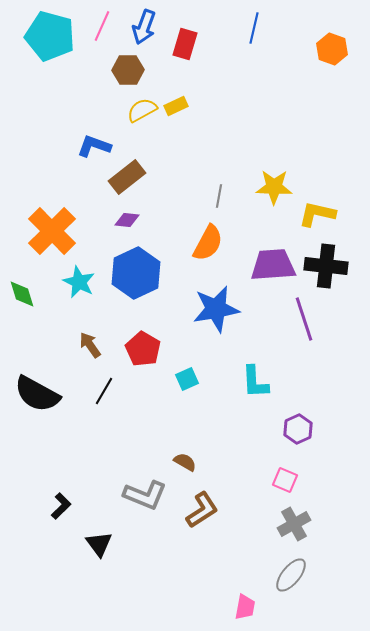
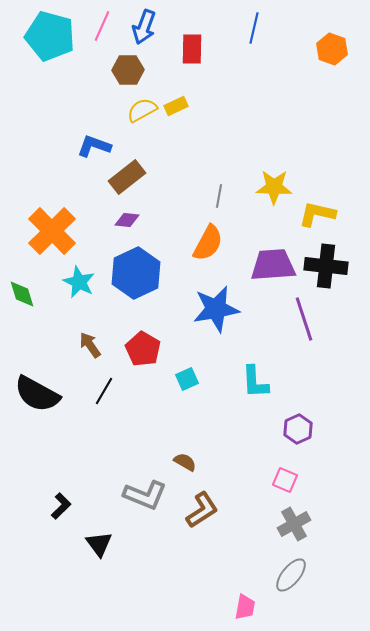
red rectangle: moved 7 px right, 5 px down; rotated 16 degrees counterclockwise
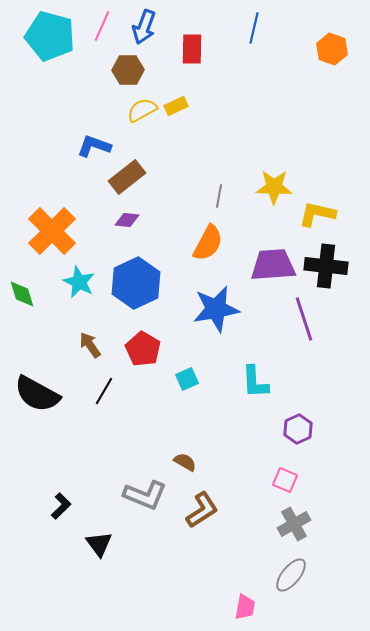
blue hexagon: moved 10 px down
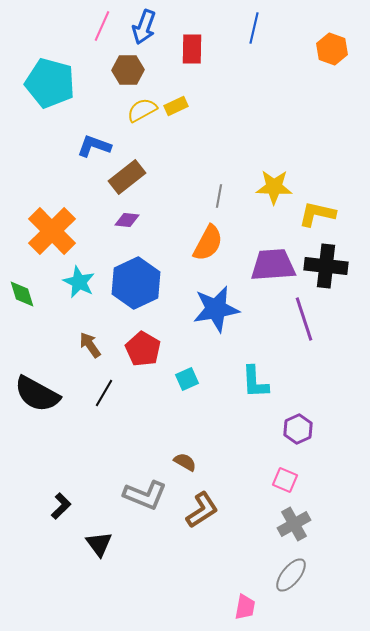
cyan pentagon: moved 47 px down
black line: moved 2 px down
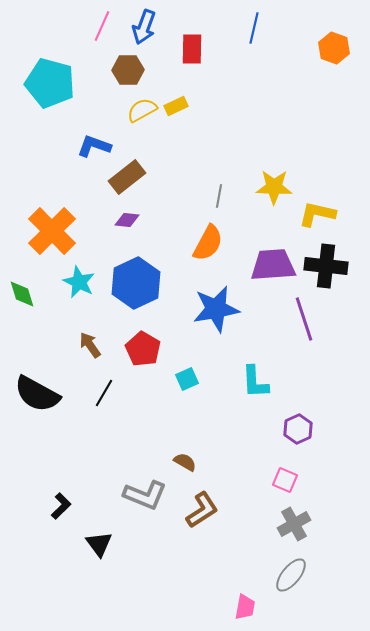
orange hexagon: moved 2 px right, 1 px up
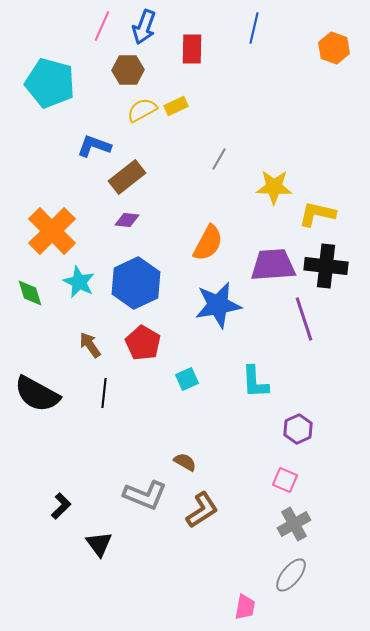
gray line: moved 37 px up; rotated 20 degrees clockwise
green diamond: moved 8 px right, 1 px up
blue star: moved 2 px right, 4 px up
red pentagon: moved 6 px up
black line: rotated 24 degrees counterclockwise
